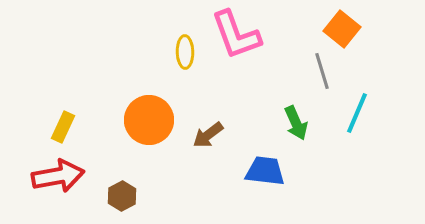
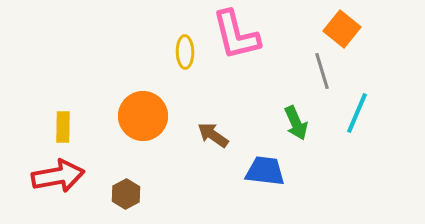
pink L-shape: rotated 6 degrees clockwise
orange circle: moved 6 px left, 4 px up
yellow rectangle: rotated 24 degrees counterclockwise
brown arrow: moved 5 px right; rotated 72 degrees clockwise
brown hexagon: moved 4 px right, 2 px up
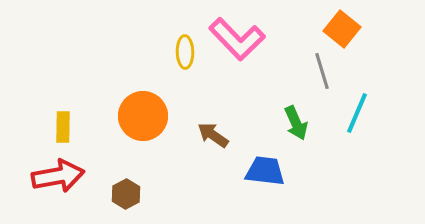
pink L-shape: moved 1 px right, 4 px down; rotated 30 degrees counterclockwise
